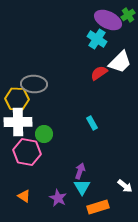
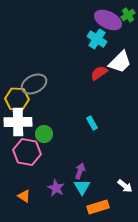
gray ellipse: rotated 30 degrees counterclockwise
purple star: moved 2 px left, 10 px up
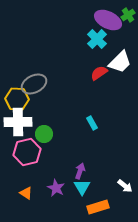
cyan cross: rotated 12 degrees clockwise
pink hexagon: rotated 24 degrees counterclockwise
orange triangle: moved 2 px right, 3 px up
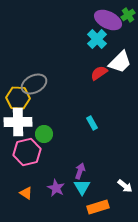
yellow hexagon: moved 1 px right, 1 px up
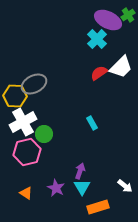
white trapezoid: moved 1 px right, 5 px down
yellow hexagon: moved 3 px left, 2 px up
white cross: moved 5 px right; rotated 28 degrees counterclockwise
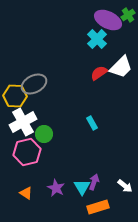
purple arrow: moved 14 px right, 11 px down
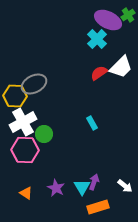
pink hexagon: moved 2 px left, 2 px up; rotated 16 degrees clockwise
